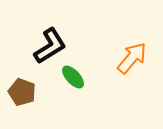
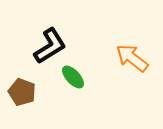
orange arrow: rotated 92 degrees counterclockwise
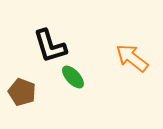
black L-shape: rotated 105 degrees clockwise
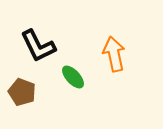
black L-shape: moved 12 px left; rotated 9 degrees counterclockwise
orange arrow: moved 18 px left, 4 px up; rotated 40 degrees clockwise
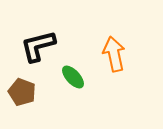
black L-shape: rotated 102 degrees clockwise
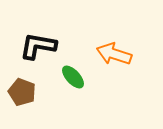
black L-shape: rotated 24 degrees clockwise
orange arrow: rotated 60 degrees counterclockwise
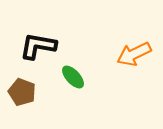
orange arrow: moved 20 px right; rotated 44 degrees counterclockwise
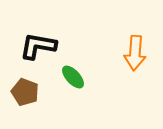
orange arrow: moved 1 px right, 1 px up; rotated 60 degrees counterclockwise
brown pentagon: moved 3 px right
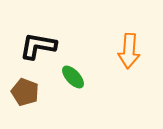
orange arrow: moved 6 px left, 2 px up
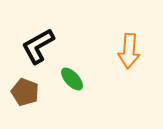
black L-shape: rotated 39 degrees counterclockwise
green ellipse: moved 1 px left, 2 px down
